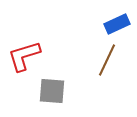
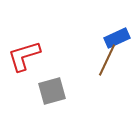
blue rectangle: moved 14 px down
gray square: rotated 20 degrees counterclockwise
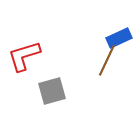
blue rectangle: moved 2 px right
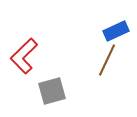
blue rectangle: moved 3 px left, 7 px up
red L-shape: rotated 27 degrees counterclockwise
